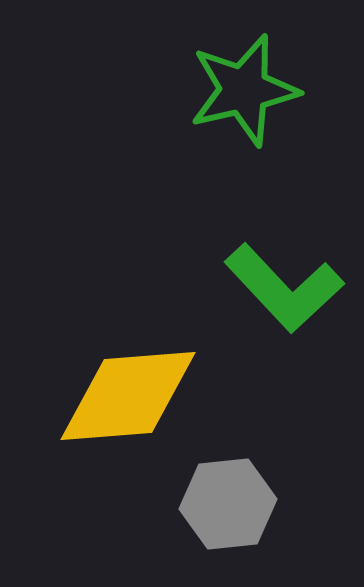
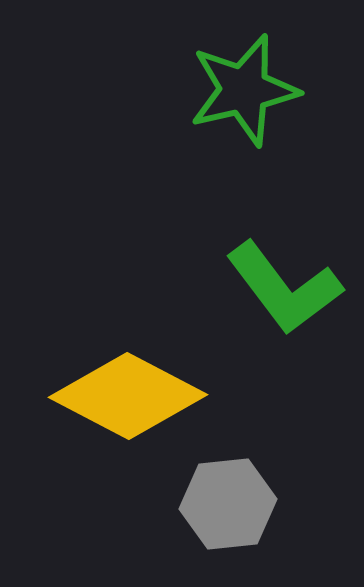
green L-shape: rotated 6 degrees clockwise
yellow diamond: rotated 32 degrees clockwise
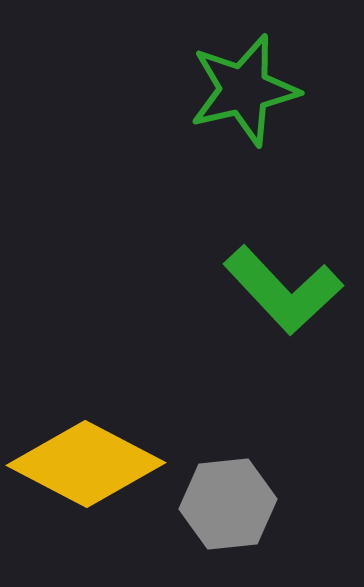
green L-shape: moved 1 px left, 2 px down; rotated 6 degrees counterclockwise
yellow diamond: moved 42 px left, 68 px down
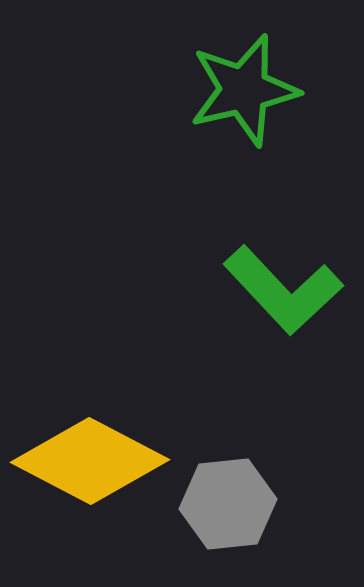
yellow diamond: moved 4 px right, 3 px up
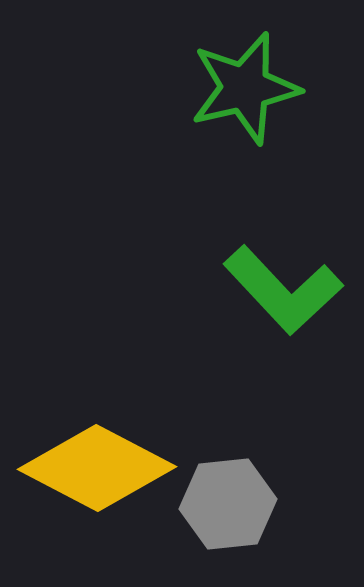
green star: moved 1 px right, 2 px up
yellow diamond: moved 7 px right, 7 px down
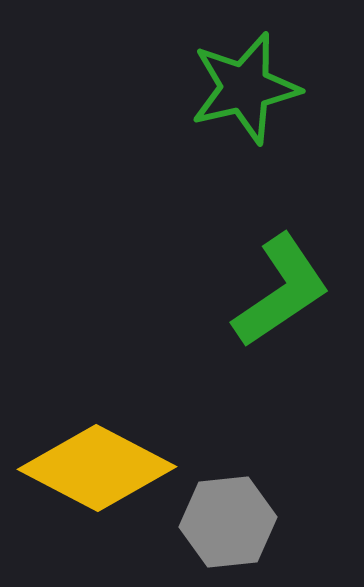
green L-shape: moved 2 px left, 1 px down; rotated 81 degrees counterclockwise
gray hexagon: moved 18 px down
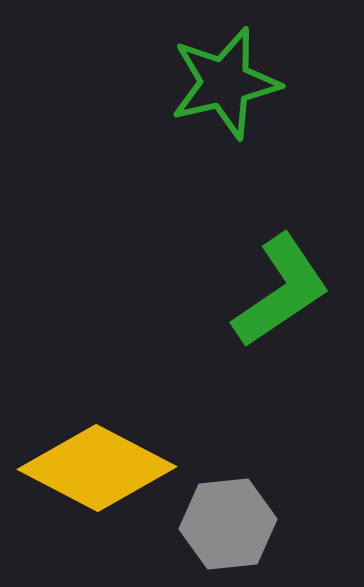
green star: moved 20 px left, 5 px up
gray hexagon: moved 2 px down
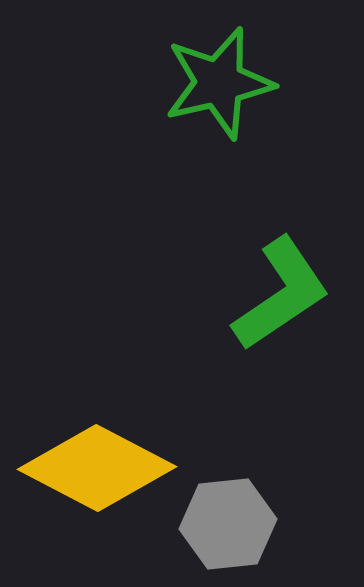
green star: moved 6 px left
green L-shape: moved 3 px down
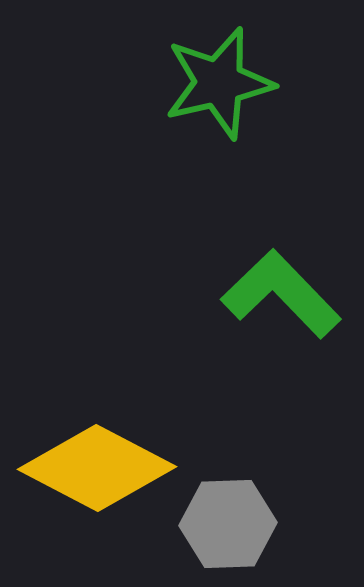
green L-shape: rotated 100 degrees counterclockwise
gray hexagon: rotated 4 degrees clockwise
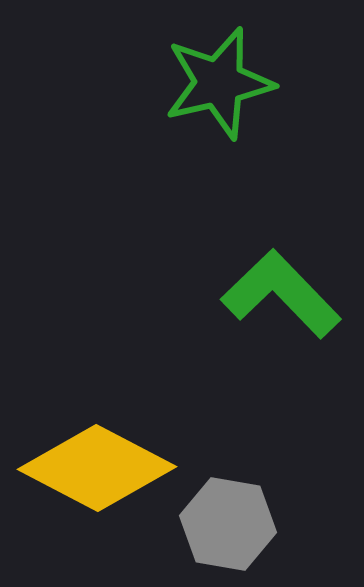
gray hexagon: rotated 12 degrees clockwise
